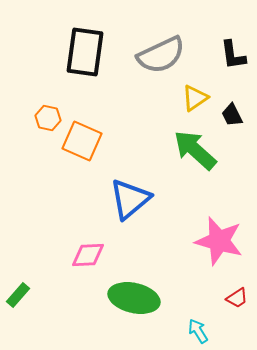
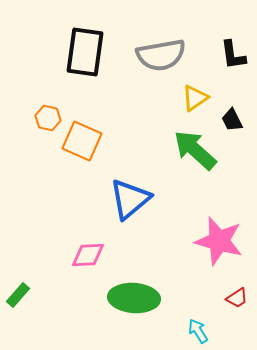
gray semicircle: rotated 15 degrees clockwise
black trapezoid: moved 5 px down
green ellipse: rotated 9 degrees counterclockwise
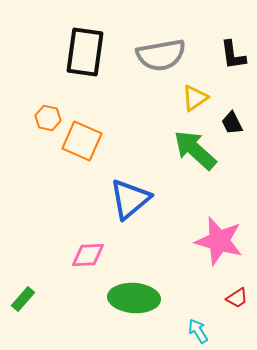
black trapezoid: moved 3 px down
green rectangle: moved 5 px right, 4 px down
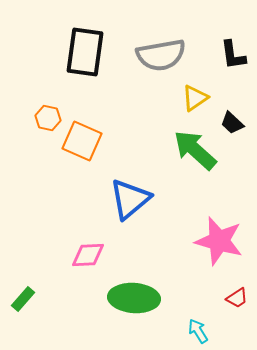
black trapezoid: rotated 20 degrees counterclockwise
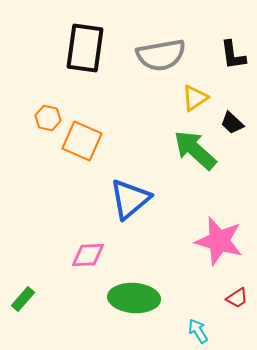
black rectangle: moved 4 px up
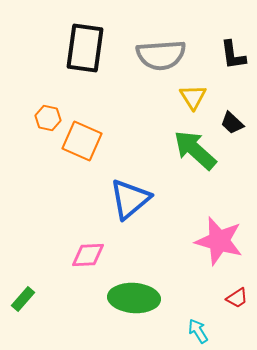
gray semicircle: rotated 6 degrees clockwise
yellow triangle: moved 2 px left, 1 px up; rotated 28 degrees counterclockwise
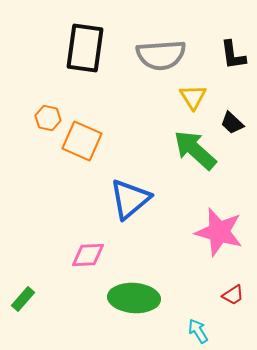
pink star: moved 9 px up
red trapezoid: moved 4 px left, 3 px up
